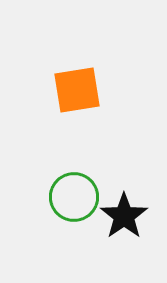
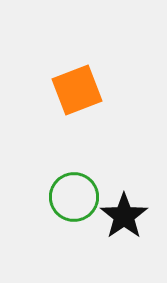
orange square: rotated 12 degrees counterclockwise
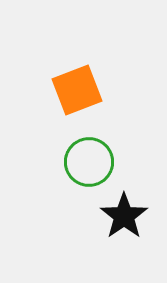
green circle: moved 15 px right, 35 px up
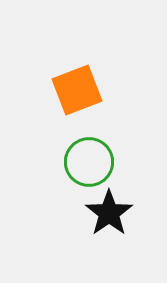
black star: moved 15 px left, 3 px up
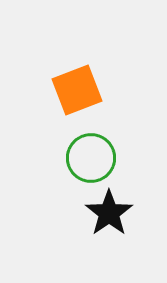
green circle: moved 2 px right, 4 px up
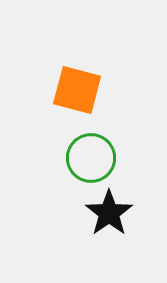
orange square: rotated 36 degrees clockwise
